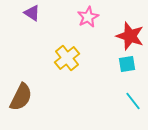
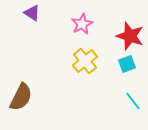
pink star: moved 6 px left, 7 px down
yellow cross: moved 18 px right, 3 px down
cyan square: rotated 12 degrees counterclockwise
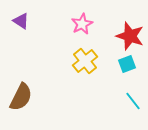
purple triangle: moved 11 px left, 8 px down
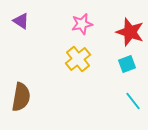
pink star: rotated 15 degrees clockwise
red star: moved 4 px up
yellow cross: moved 7 px left, 2 px up
brown semicircle: rotated 16 degrees counterclockwise
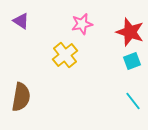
yellow cross: moved 13 px left, 4 px up
cyan square: moved 5 px right, 3 px up
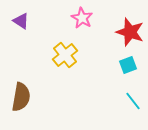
pink star: moved 6 px up; rotated 30 degrees counterclockwise
cyan square: moved 4 px left, 4 px down
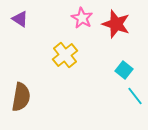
purple triangle: moved 1 px left, 2 px up
red star: moved 14 px left, 8 px up
cyan square: moved 4 px left, 5 px down; rotated 30 degrees counterclockwise
cyan line: moved 2 px right, 5 px up
